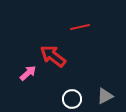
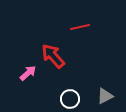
red arrow: rotated 12 degrees clockwise
white circle: moved 2 px left
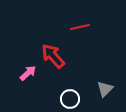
gray triangle: moved 7 px up; rotated 18 degrees counterclockwise
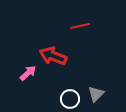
red line: moved 1 px up
red arrow: rotated 28 degrees counterclockwise
gray triangle: moved 9 px left, 5 px down
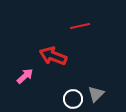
pink arrow: moved 3 px left, 3 px down
white circle: moved 3 px right
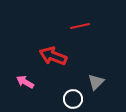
pink arrow: moved 6 px down; rotated 108 degrees counterclockwise
gray triangle: moved 12 px up
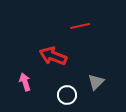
pink arrow: rotated 42 degrees clockwise
white circle: moved 6 px left, 4 px up
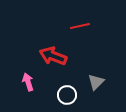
pink arrow: moved 3 px right
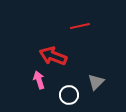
pink arrow: moved 11 px right, 2 px up
white circle: moved 2 px right
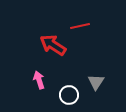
red arrow: moved 11 px up; rotated 12 degrees clockwise
gray triangle: rotated 12 degrees counterclockwise
